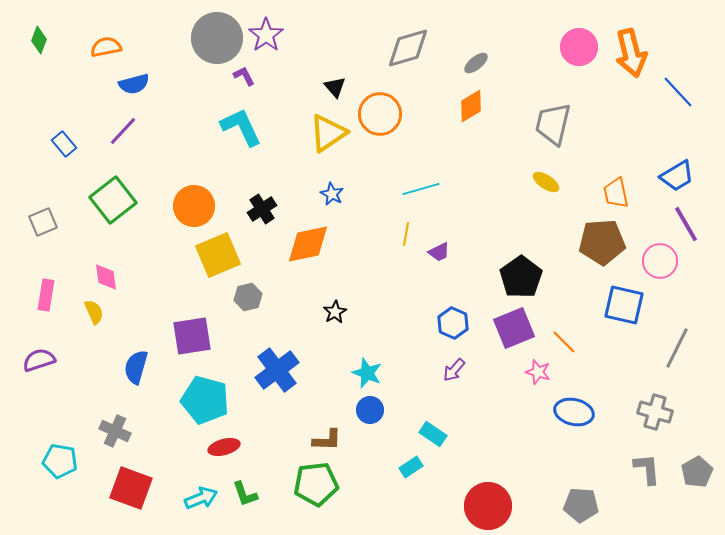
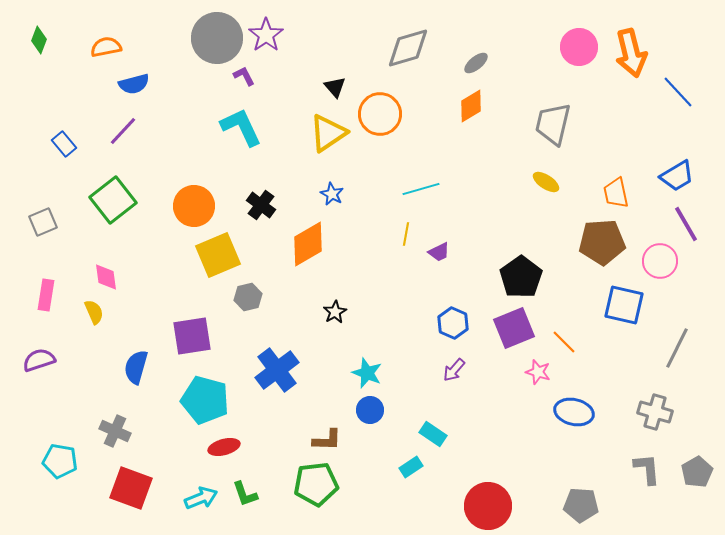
black cross at (262, 209): moved 1 px left, 4 px up; rotated 20 degrees counterclockwise
orange diamond at (308, 244): rotated 18 degrees counterclockwise
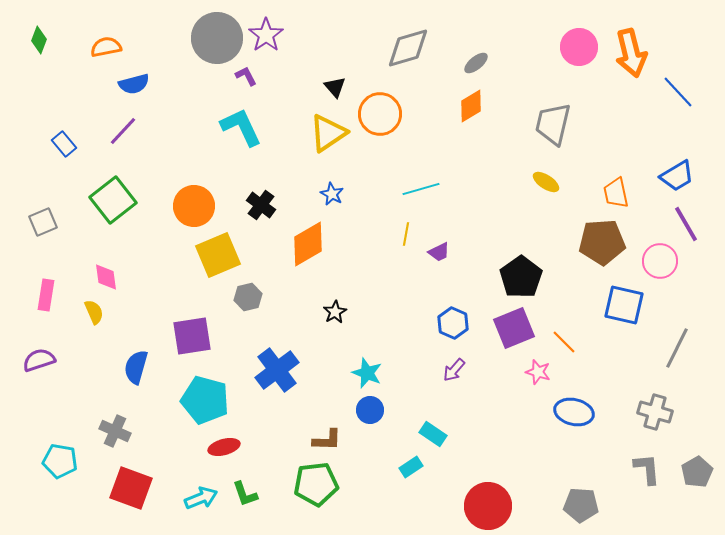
purple L-shape at (244, 76): moved 2 px right
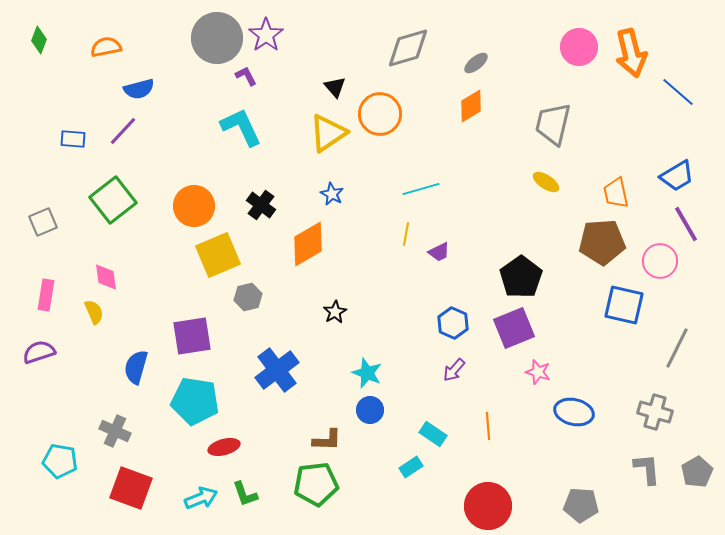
blue semicircle at (134, 84): moved 5 px right, 5 px down
blue line at (678, 92): rotated 6 degrees counterclockwise
blue rectangle at (64, 144): moved 9 px right, 5 px up; rotated 45 degrees counterclockwise
orange line at (564, 342): moved 76 px left, 84 px down; rotated 40 degrees clockwise
purple semicircle at (39, 360): moved 8 px up
cyan pentagon at (205, 400): moved 10 px left, 1 px down; rotated 6 degrees counterclockwise
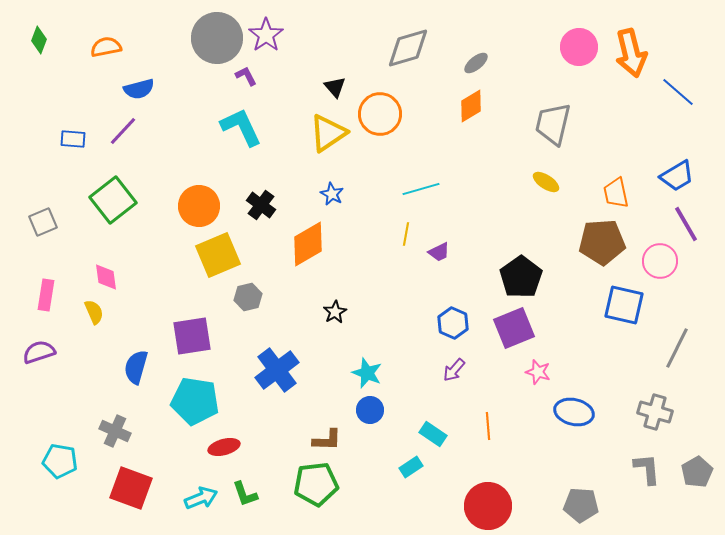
orange circle at (194, 206): moved 5 px right
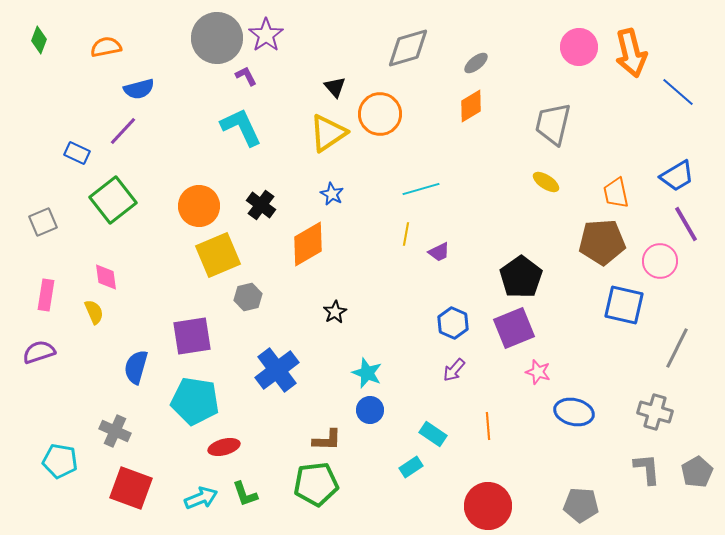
blue rectangle at (73, 139): moved 4 px right, 14 px down; rotated 20 degrees clockwise
